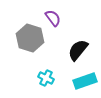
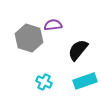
purple semicircle: moved 7 px down; rotated 60 degrees counterclockwise
gray hexagon: moved 1 px left
cyan cross: moved 2 px left, 4 px down
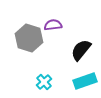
black semicircle: moved 3 px right
cyan cross: rotated 21 degrees clockwise
